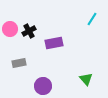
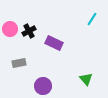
purple rectangle: rotated 36 degrees clockwise
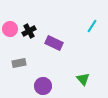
cyan line: moved 7 px down
green triangle: moved 3 px left
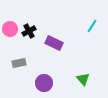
purple circle: moved 1 px right, 3 px up
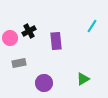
pink circle: moved 9 px down
purple rectangle: moved 2 px right, 2 px up; rotated 60 degrees clockwise
green triangle: rotated 40 degrees clockwise
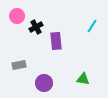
black cross: moved 7 px right, 4 px up
pink circle: moved 7 px right, 22 px up
gray rectangle: moved 2 px down
green triangle: rotated 40 degrees clockwise
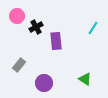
cyan line: moved 1 px right, 2 px down
gray rectangle: rotated 40 degrees counterclockwise
green triangle: moved 2 px right; rotated 24 degrees clockwise
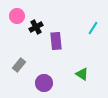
green triangle: moved 3 px left, 5 px up
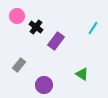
black cross: rotated 24 degrees counterclockwise
purple rectangle: rotated 42 degrees clockwise
purple circle: moved 2 px down
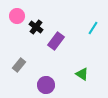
purple circle: moved 2 px right
